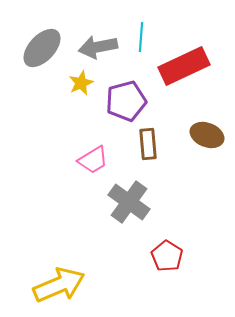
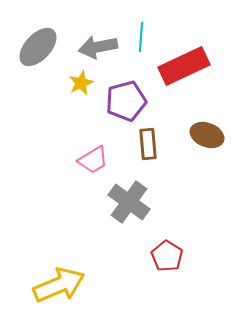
gray ellipse: moved 4 px left, 1 px up
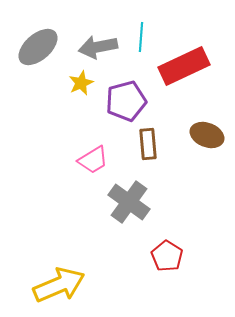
gray ellipse: rotated 6 degrees clockwise
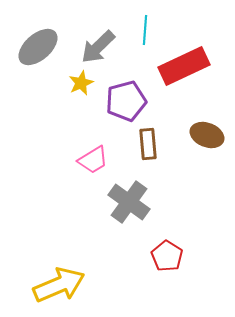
cyan line: moved 4 px right, 7 px up
gray arrow: rotated 33 degrees counterclockwise
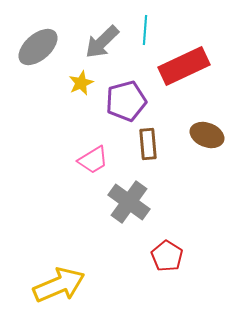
gray arrow: moved 4 px right, 5 px up
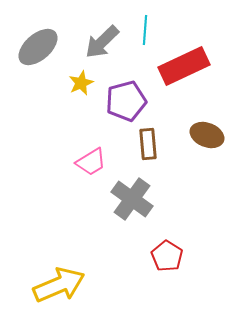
pink trapezoid: moved 2 px left, 2 px down
gray cross: moved 3 px right, 3 px up
